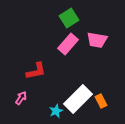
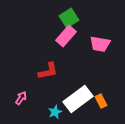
pink trapezoid: moved 3 px right, 4 px down
pink rectangle: moved 2 px left, 8 px up
red L-shape: moved 12 px right
white rectangle: rotated 8 degrees clockwise
cyan star: moved 1 px left, 1 px down
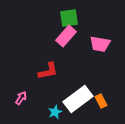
green square: rotated 24 degrees clockwise
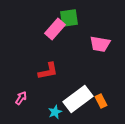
pink rectangle: moved 11 px left, 7 px up
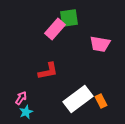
cyan star: moved 29 px left
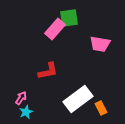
orange rectangle: moved 7 px down
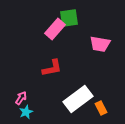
red L-shape: moved 4 px right, 3 px up
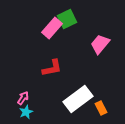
green square: moved 2 px left, 1 px down; rotated 18 degrees counterclockwise
pink rectangle: moved 3 px left, 1 px up
pink trapezoid: rotated 120 degrees clockwise
pink arrow: moved 2 px right
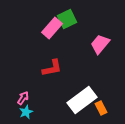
white rectangle: moved 4 px right, 1 px down
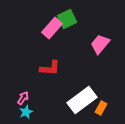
red L-shape: moved 2 px left; rotated 15 degrees clockwise
orange rectangle: rotated 56 degrees clockwise
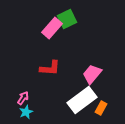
pink trapezoid: moved 8 px left, 30 px down
